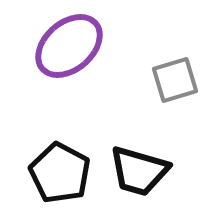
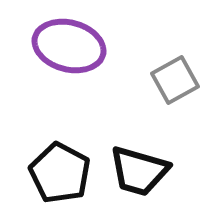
purple ellipse: rotated 56 degrees clockwise
gray square: rotated 12 degrees counterclockwise
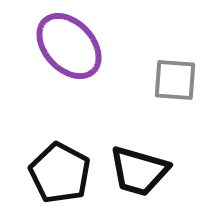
purple ellipse: rotated 32 degrees clockwise
gray square: rotated 33 degrees clockwise
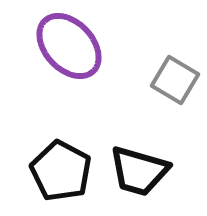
gray square: rotated 27 degrees clockwise
black pentagon: moved 1 px right, 2 px up
